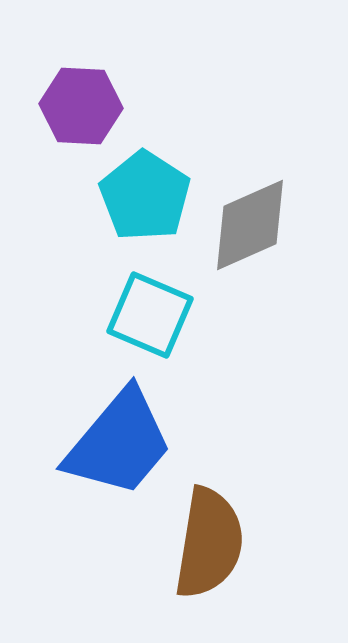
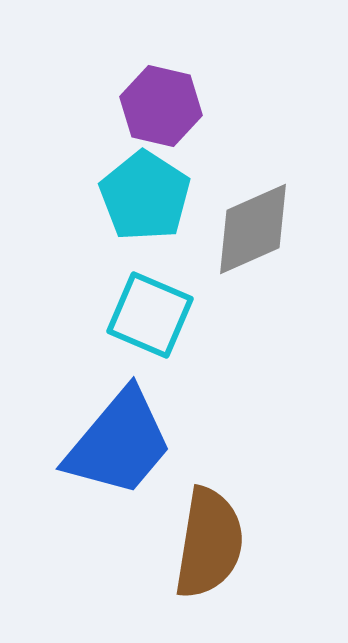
purple hexagon: moved 80 px right; rotated 10 degrees clockwise
gray diamond: moved 3 px right, 4 px down
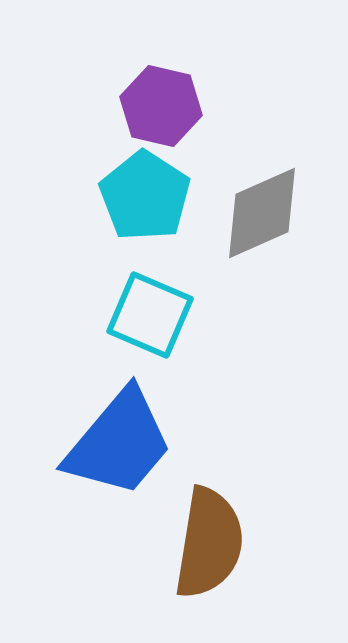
gray diamond: moved 9 px right, 16 px up
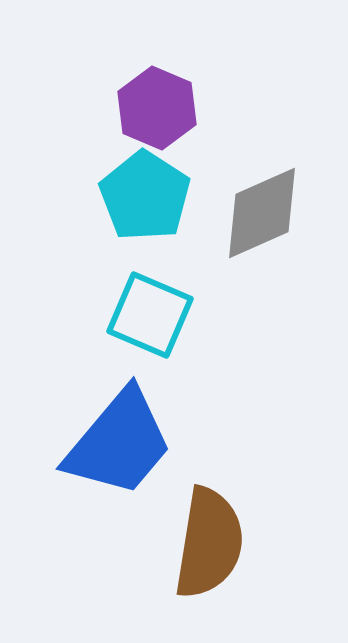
purple hexagon: moved 4 px left, 2 px down; rotated 10 degrees clockwise
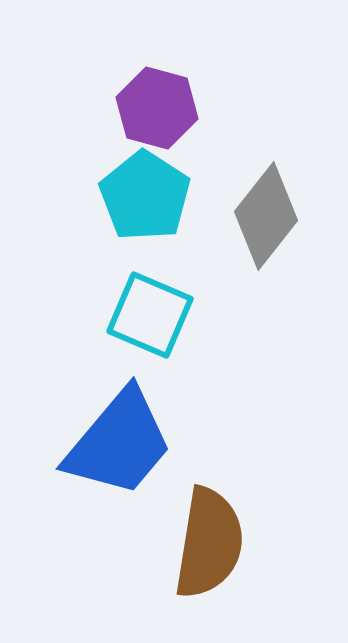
purple hexagon: rotated 8 degrees counterclockwise
gray diamond: moved 4 px right, 3 px down; rotated 28 degrees counterclockwise
